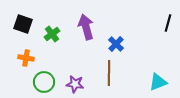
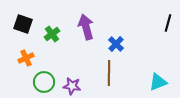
orange cross: rotated 35 degrees counterclockwise
purple star: moved 3 px left, 2 px down
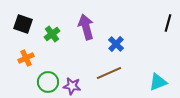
brown line: rotated 65 degrees clockwise
green circle: moved 4 px right
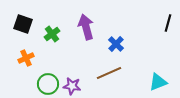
green circle: moved 2 px down
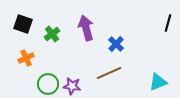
purple arrow: moved 1 px down
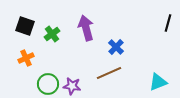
black square: moved 2 px right, 2 px down
blue cross: moved 3 px down
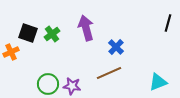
black square: moved 3 px right, 7 px down
orange cross: moved 15 px left, 6 px up
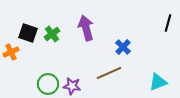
blue cross: moved 7 px right
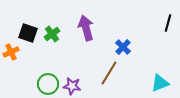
brown line: rotated 35 degrees counterclockwise
cyan triangle: moved 2 px right, 1 px down
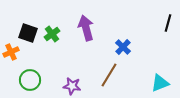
brown line: moved 2 px down
green circle: moved 18 px left, 4 px up
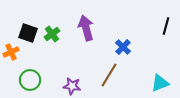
black line: moved 2 px left, 3 px down
